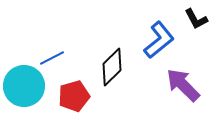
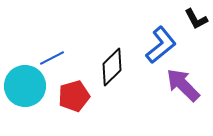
blue L-shape: moved 2 px right, 5 px down
cyan circle: moved 1 px right
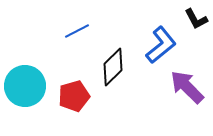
blue line: moved 25 px right, 27 px up
black diamond: moved 1 px right
purple arrow: moved 4 px right, 2 px down
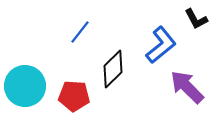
blue line: moved 3 px right, 1 px down; rotated 25 degrees counterclockwise
black diamond: moved 2 px down
red pentagon: rotated 20 degrees clockwise
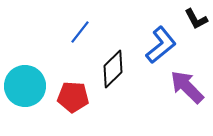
red pentagon: moved 1 px left, 1 px down
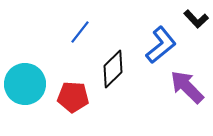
black L-shape: rotated 15 degrees counterclockwise
cyan circle: moved 2 px up
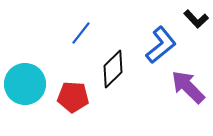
blue line: moved 1 px right, 1 px down
purple arrow: moved 1 px right
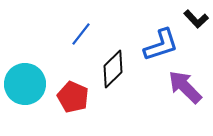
blue line: moved 1 px down
blue L-shape: rotated 21 degrees clockwise
purple arrow: moved 3 px left
red pentagon: rotated 20 degrees clockwise
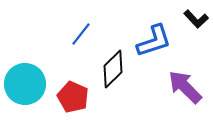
blue L-shape: moved 7 px left, 4 px up
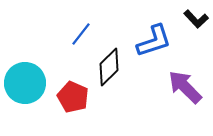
black diamond: moved 4 px left, 2 px up
cyan circle: moved 1 px up
